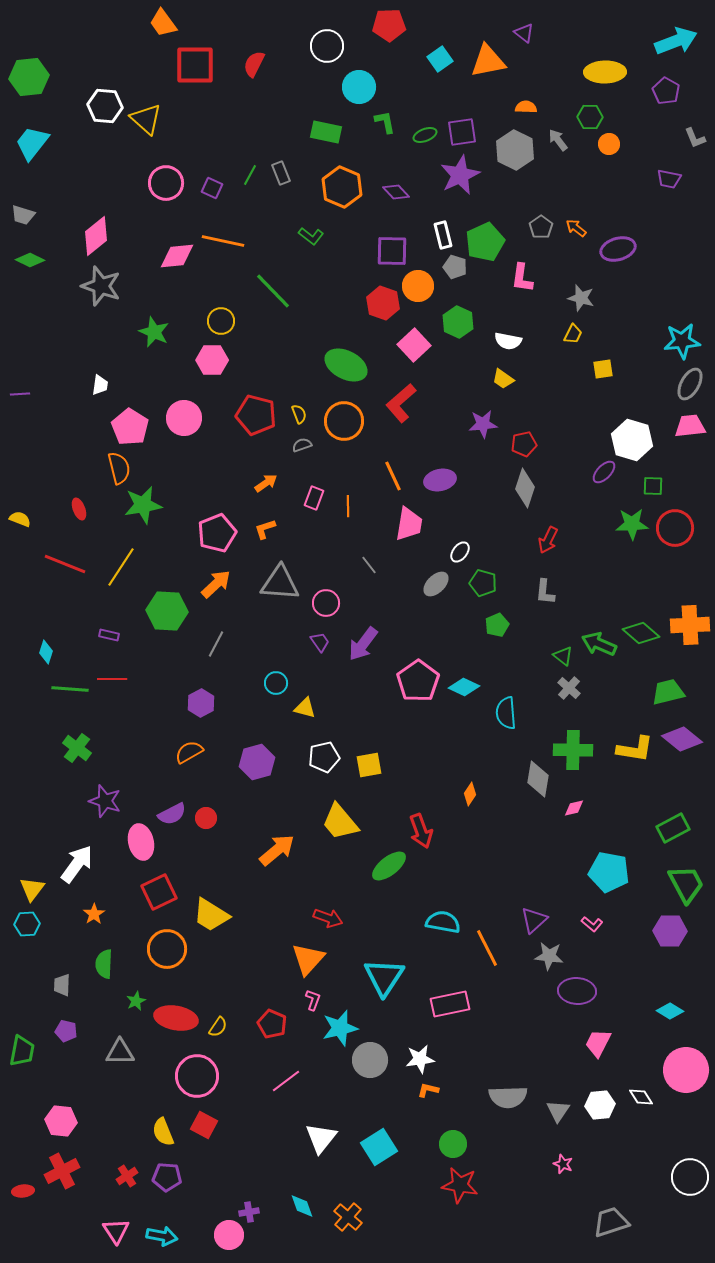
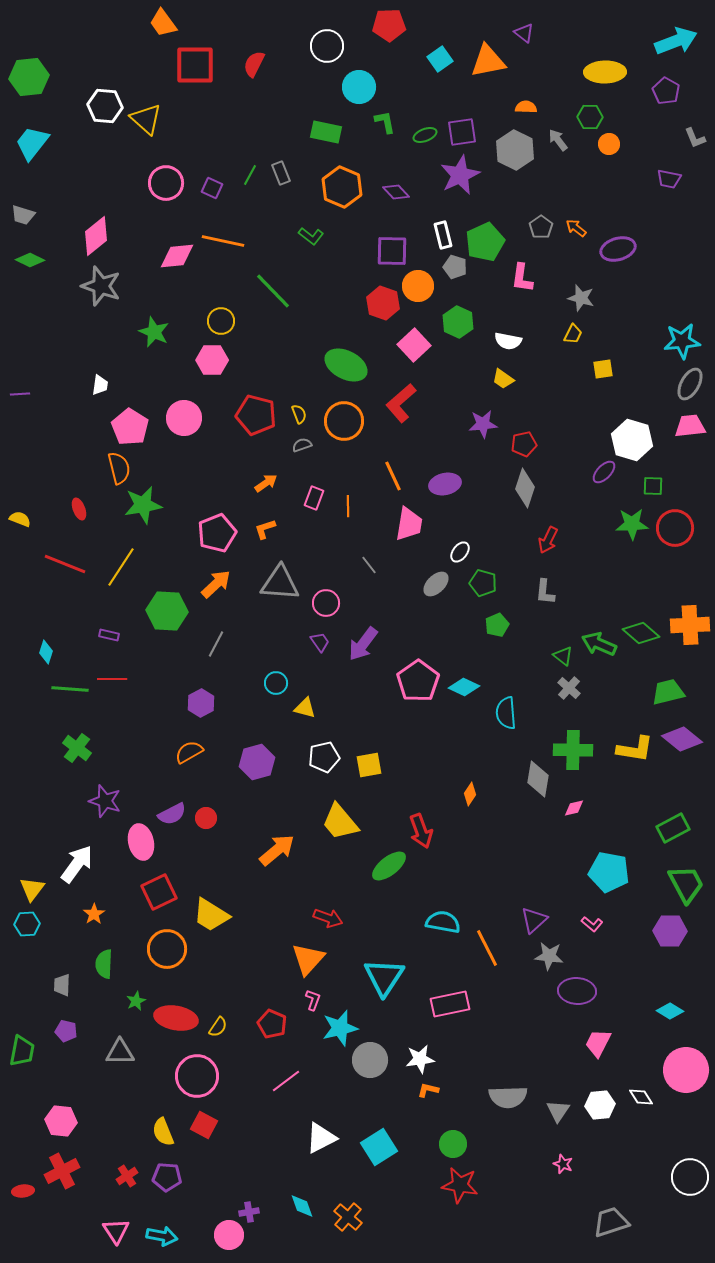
purple ellipse at (440, 480): moved 5 px right, 4 px down
white triangle at (321, 1138): rotated 24 degrees clockwise
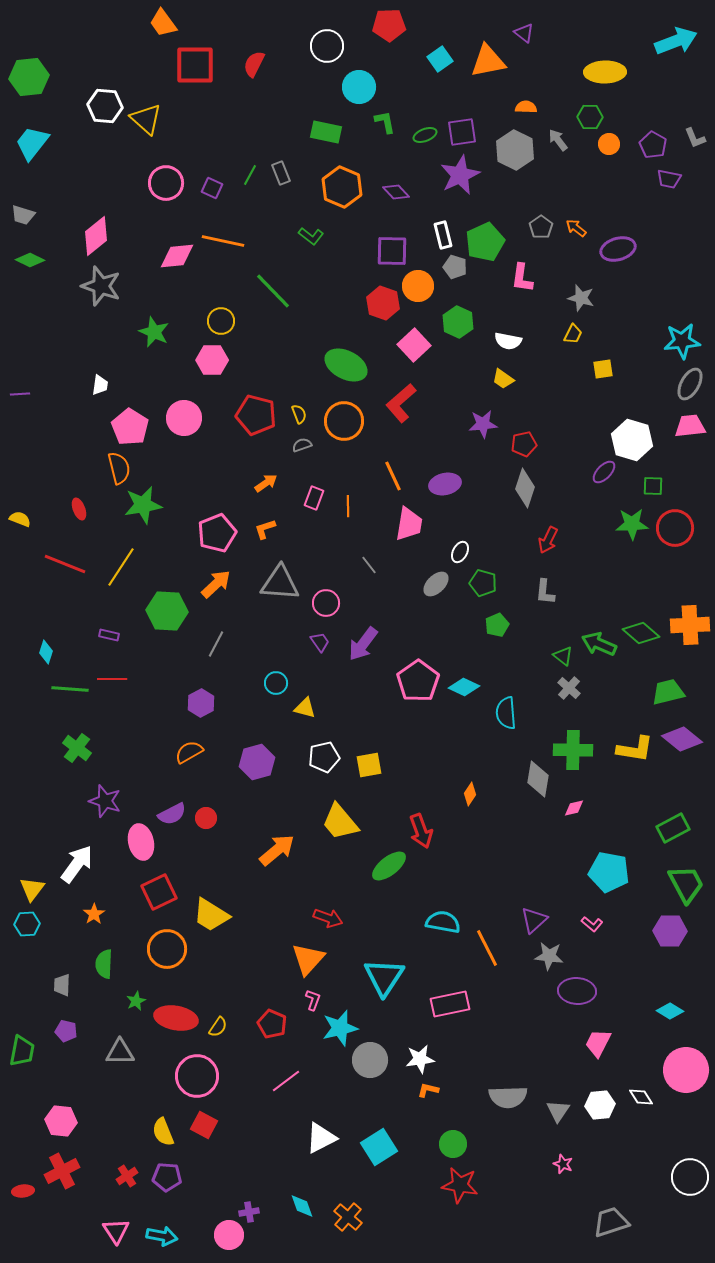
purple pentagon at (666, 91): moved 13 px left, 54 px down
white ellipse at (460, 552): rotated 10 degrees counterclockwise
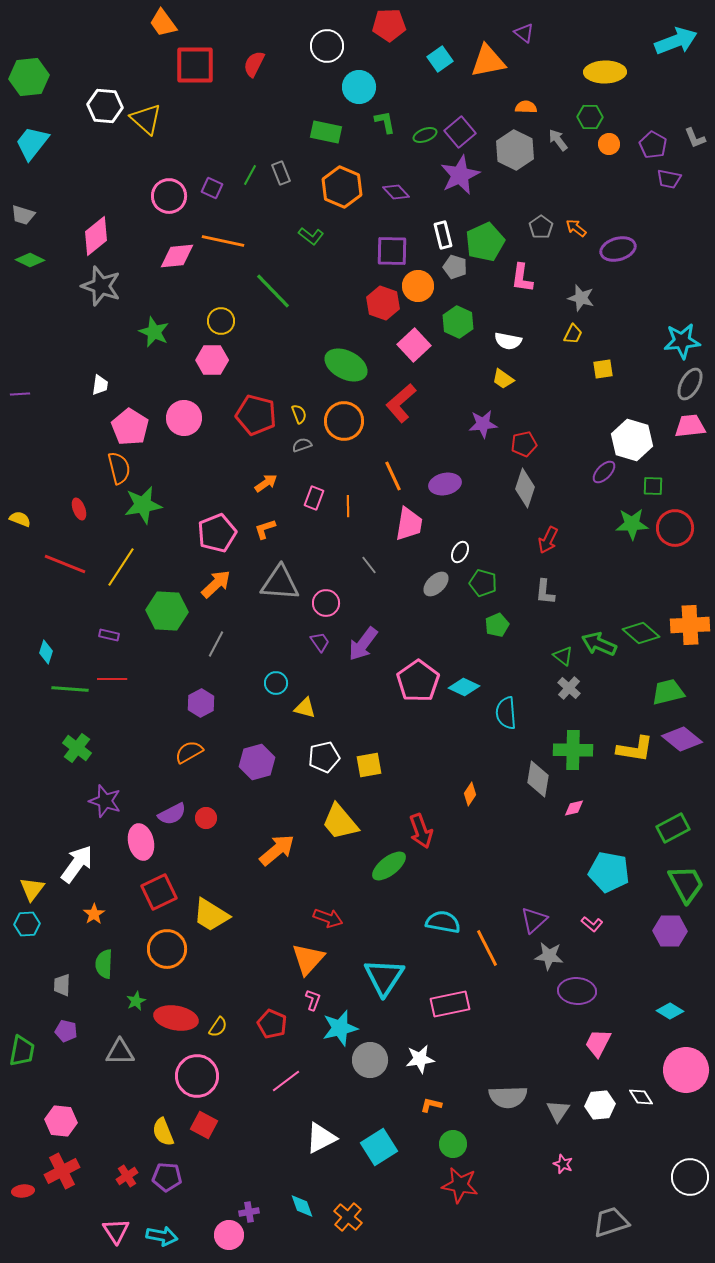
purple square at (462, 132): moved 2 px left; rotated 32 degrees counterclockwise
pink circle at (166, 183): moved 3 px right, 13 px down
orange L-shape at (428, 1090): moved 3 px right, 15 px down
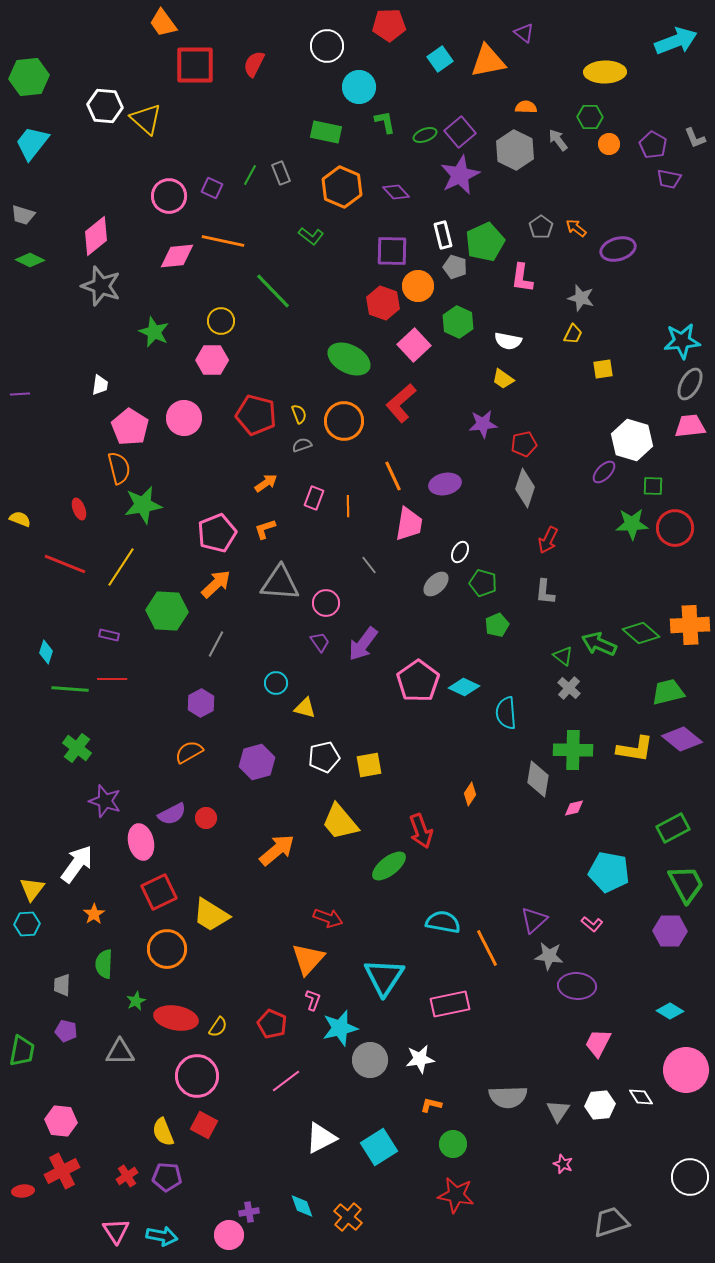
green ellipse at (346, 365): moved 3 px right, 6 px up
purple ellipse at (577, 991): moved 5 px up
red star at (460, 1185): moved 4 px left, 10 px down
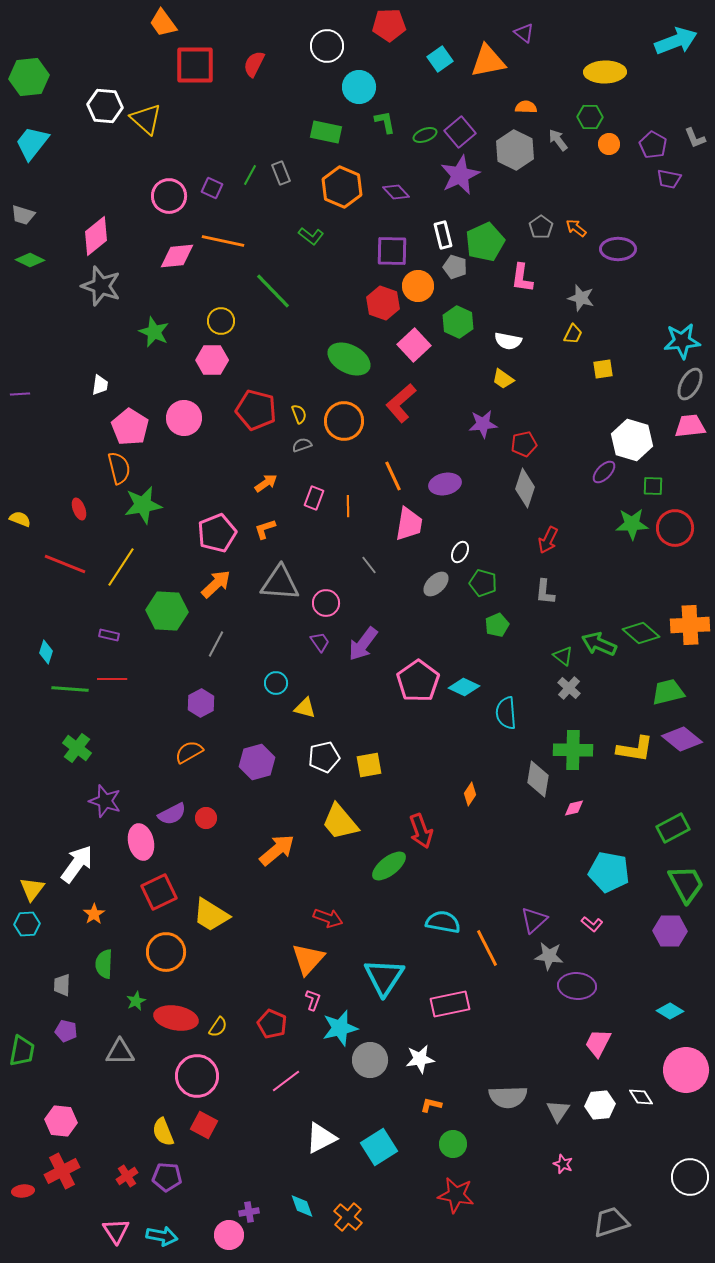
purple ellipse at (618, 249): rotated 16 degrees clockwise
red pentagon at (256, 415): moved 5 px up
orange circle at (167, 949): moved 1 px left, 3 px down
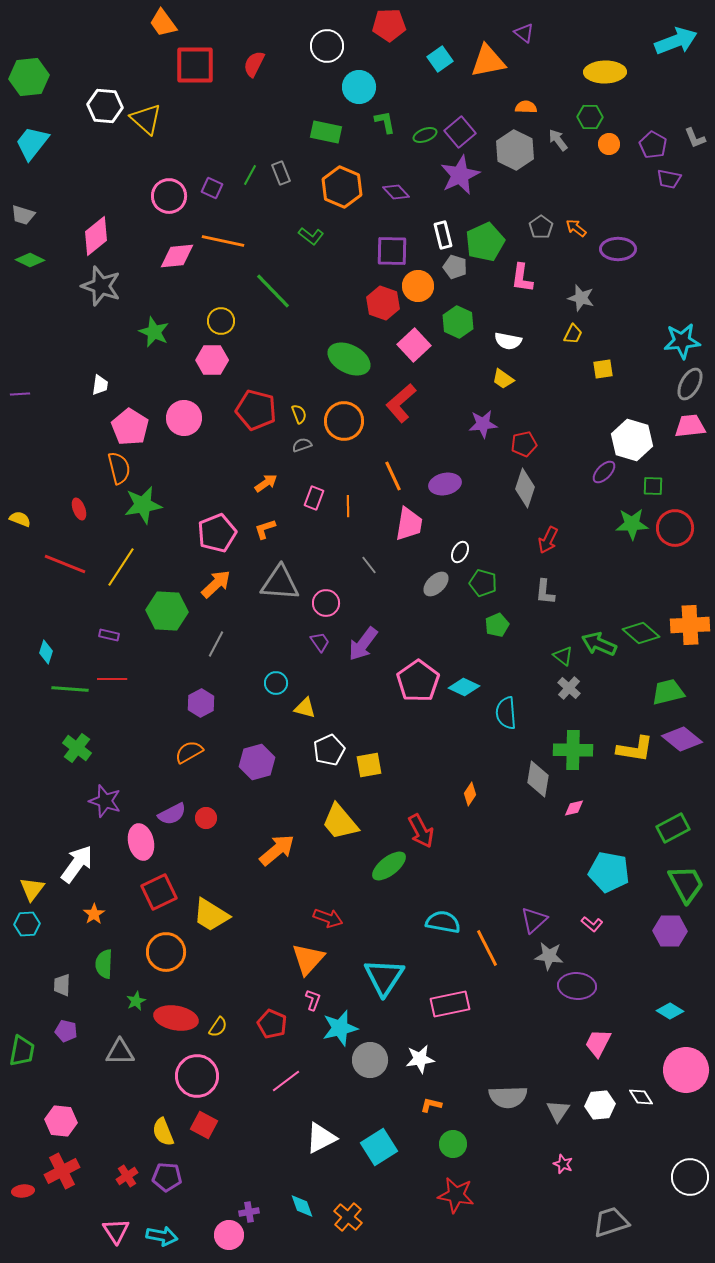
white pentagon at (324, 757): moved 5 px right, 7 px up; rotated 12 degrees counterclockwise
red arrow at (421, 831): rotated 8 degrees counterclockwise
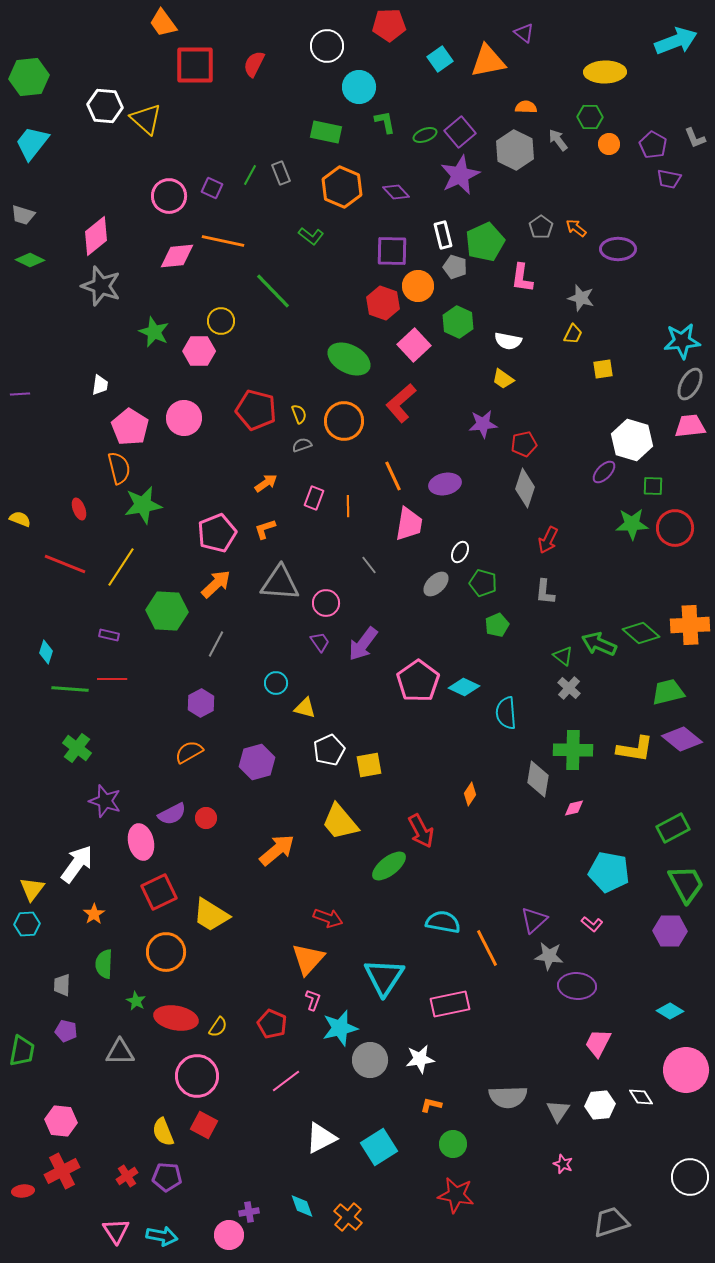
pink hexagon at (212, 360): moved 13 px left, 9 px up
green star at (136, 1001): rotated 18 degrees counterclockwise
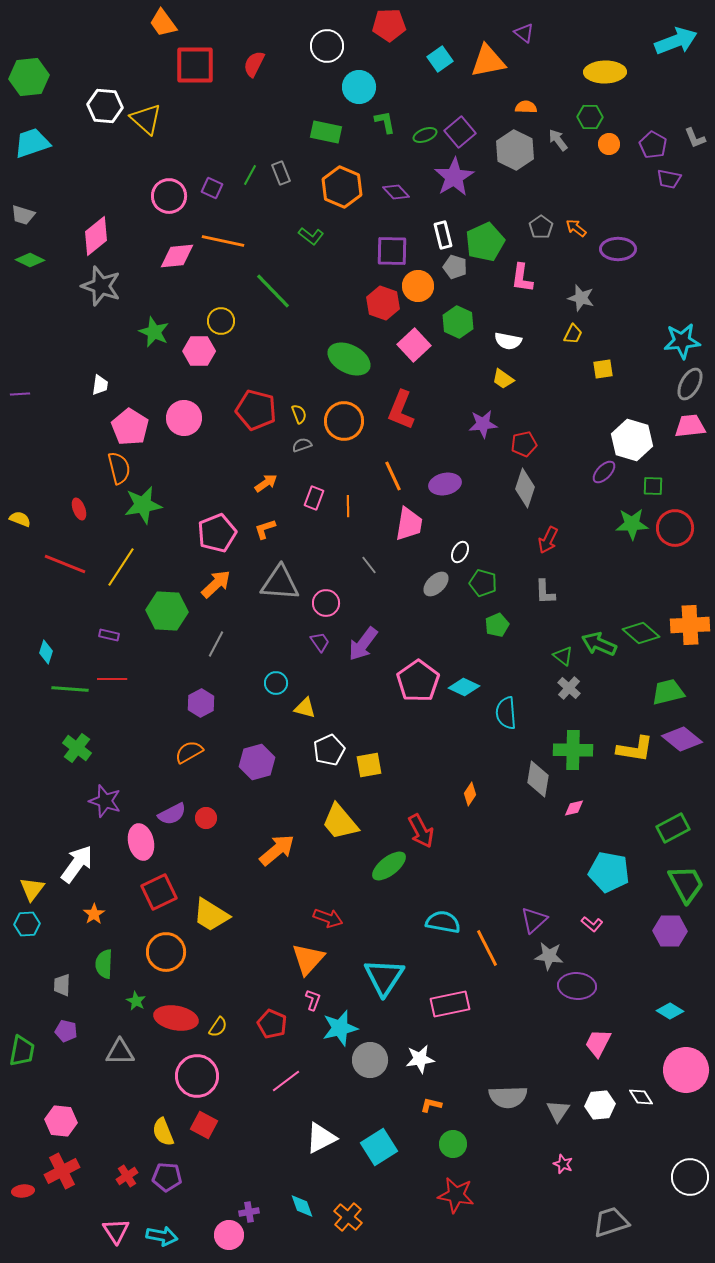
cyan trapezoid at (32, 143): rotated 33 degrees clockwise
purple star at (460, 175): moved 6 px left, 2 px down; rotated 6 degrees counterclockwise
red L-shape at (401, 403): moved 7 px down; rotated 27 degrees counterclockwise
gray L-shape at (545, 592): rotated 8 degrees counterclockwise
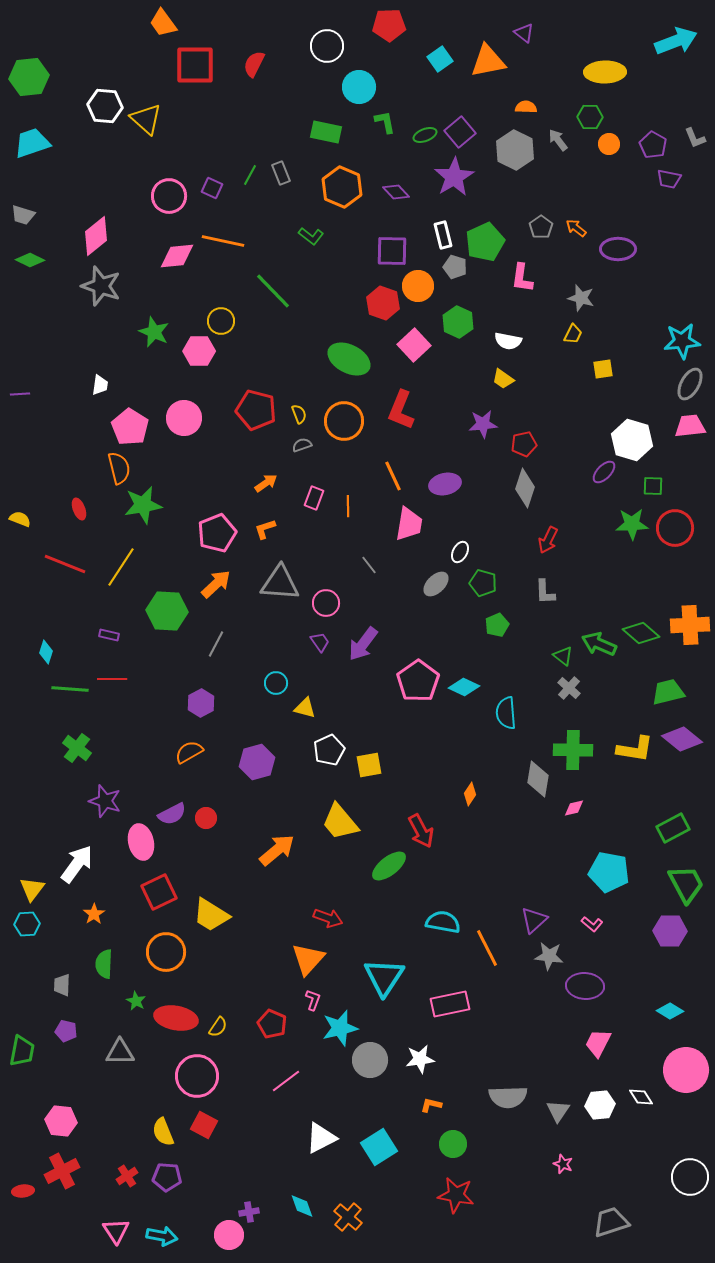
purple ellipse at (577, 986): moved 8 px right
